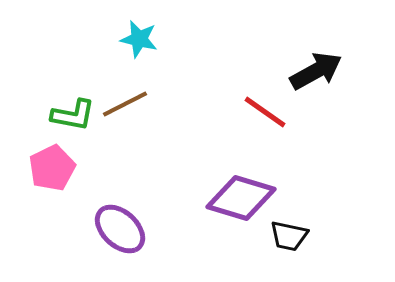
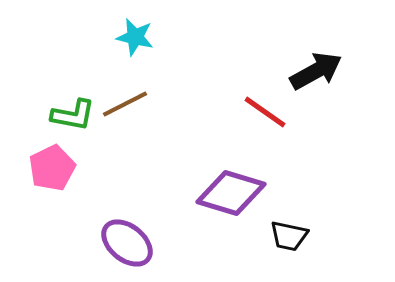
cyan star: moved 4 px left, 2 px up
purple diamond: moved 10 px left, 5 px up
purple ellipse: moved 7 px right, 14 px down; rotated 4 degrees counterclockwise
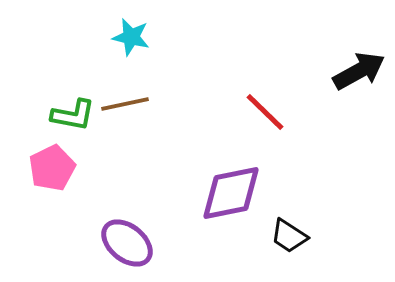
cyan star: moved 4 px left
black arrow: moved 43 px right
brown line: rotated 15 degrees clockwise
red line: rotated 9 degrees clockwise
purple diamond: rotated 28 degrees counterclockwise
black trapezoid: rotated 21 degrees clockwise
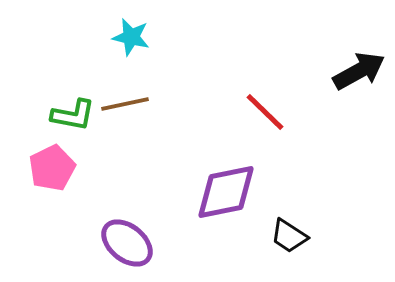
purple diamond: moved 5 px left, 1 px up
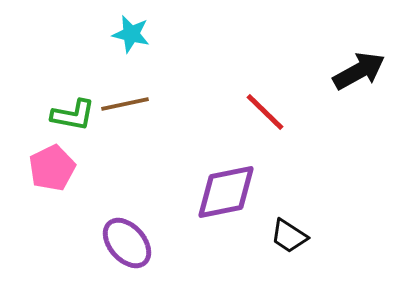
cyan star: moved 3 px up
purple ellipse: rotated 10 degrees clockwise
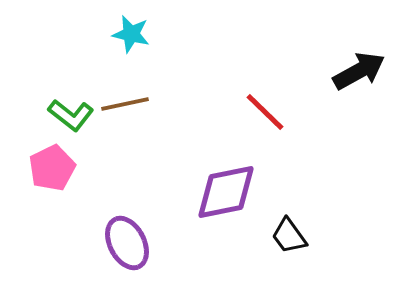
green L-shape: moved 2 px left; rotated 27 degrees clockwise
black trapezoid: rotated 21 degrees clockwise
purple ellipse: rotated 14 degrees clockwise
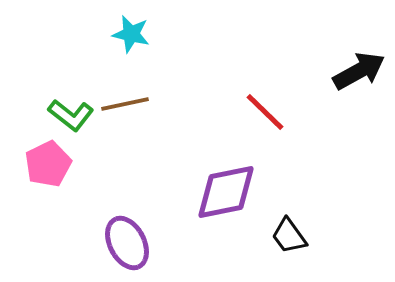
pink pentagon: moved 4 px left, 4 px up
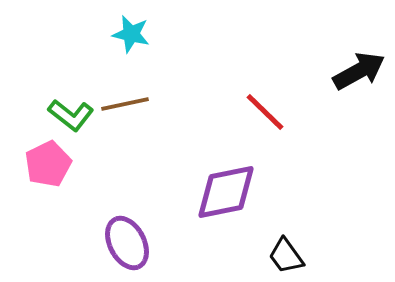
black trapezoid: moved 3 px left, 20 px down
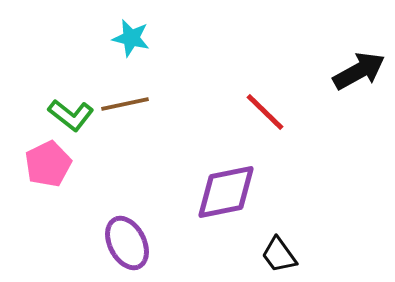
cyan star: moved 4 px down
black trapezoid: moved 7 px left, 1 px up
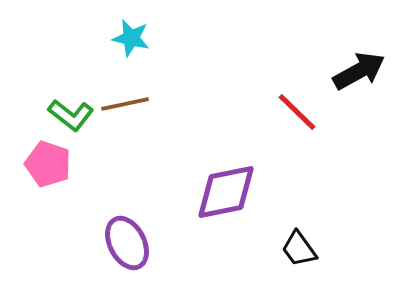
red line: moved 32 px right
pink pentagon: rotated 27 degrees counterclockwise
black trapezoid: moved 20 px right, 6 px up
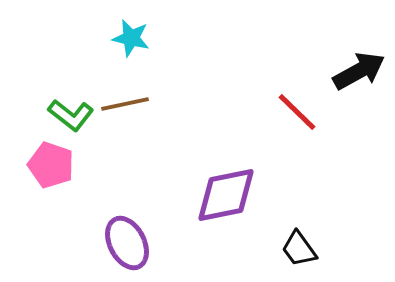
pink pentagon: moved 3 px right, 1 px down
purple diamond: moved 3 px down
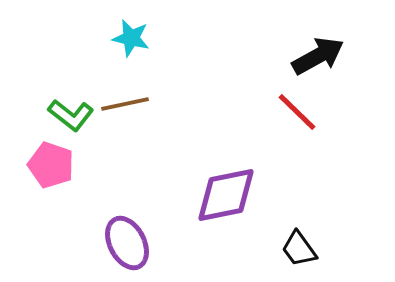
black arrow: moved 41 px left, 15 px up
